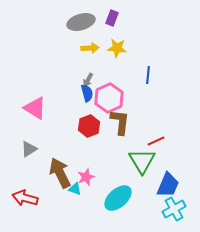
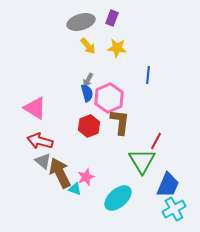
yellow arrow: moved 2 px left, 2 px up; rotated 54 degrees clockwise
red line: rotated 36 degrees counterclockwise
gray triangle: moved 14 px right, 12 px down; rotated 48 degrees counterclockwise
red arrow: moved 15 px right, 57 px up
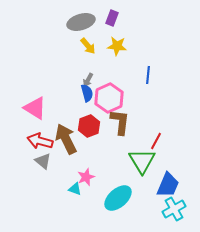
yellow star: moved 2 px up
brown arrow: moved 6 px right, 34 px up
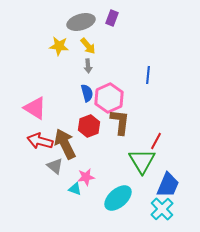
yellow star: moved 58 px left
gray arrow: moved 14 px up; rotated 32 degrees counterclockwise
brown arrow: moved 1 px left, 5 px down
gray triangle: moved 12 px right, 5 px down
pink star: rotated 12 degrees clockwise
cyan cross: moved 12 px left; rotated 15 degrees counterclockwise
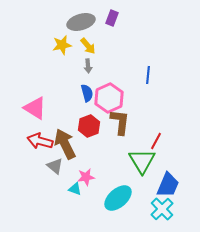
yellow star: moved 3 px right, 1 px up; rotated 18 degrees counterclockwise
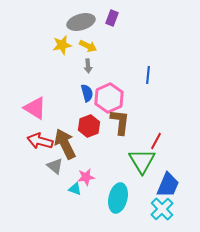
yellow arrow: rotated 24 degrees counterclockwise
cyan ellipse: rotated 36 degrees counterclockwise
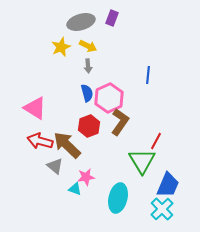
yellow star: moved 1 px left, 2 px down; rotated 12 degrees counterclockwise
brown L-shape: rotated 28 degrees clockwise
brown arrow: moved 2 px right, 1 px down; rotated 20 degrees counterclockwise
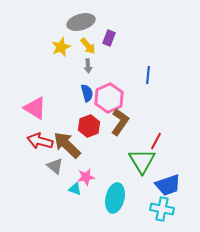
purple rectangle: moved 3 px left, 20 px down
yellow arrow: rotated 24 degrees clockwise
blue trapezoid: rotated 48 degrees clockwise
cyan ellipse: moved 3 px left
cyan cross: rotated 35 degrees counterclockwise
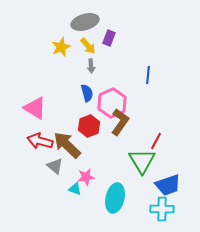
gray ellipse: moved 4 px right
gray arrow: moved 3 px right
pink hexagon: moved 3 px right, 5 px down
cyan cross: rotated 10 degrees counterclockwise
